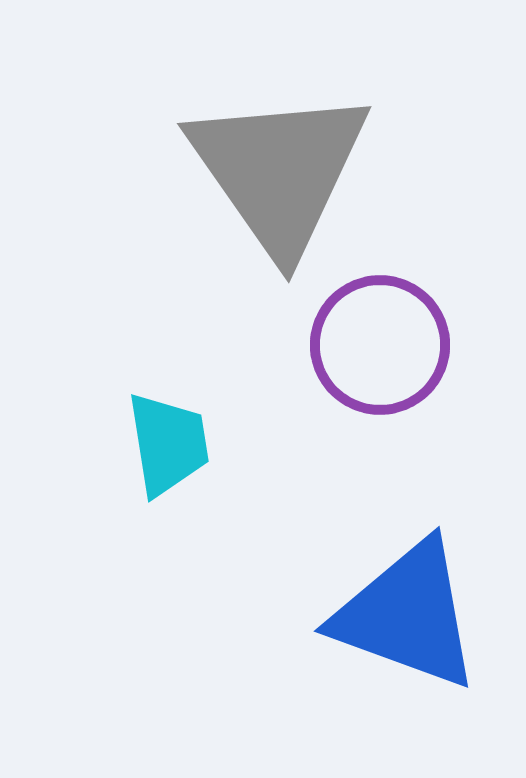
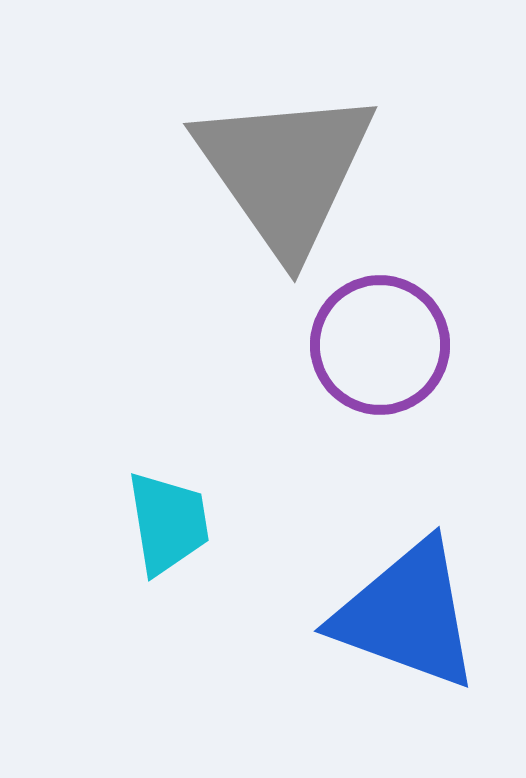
gray triangle: moved 6 px right
cyan trapezoid: moved 79 px down
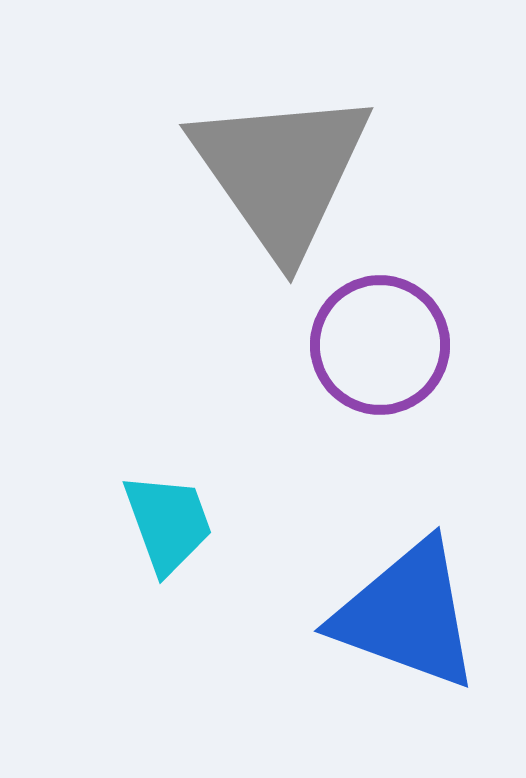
gray triangle: moved 4 px left, 1 px down
cyan trapezoid: rotated 11 degrees counterclockwise
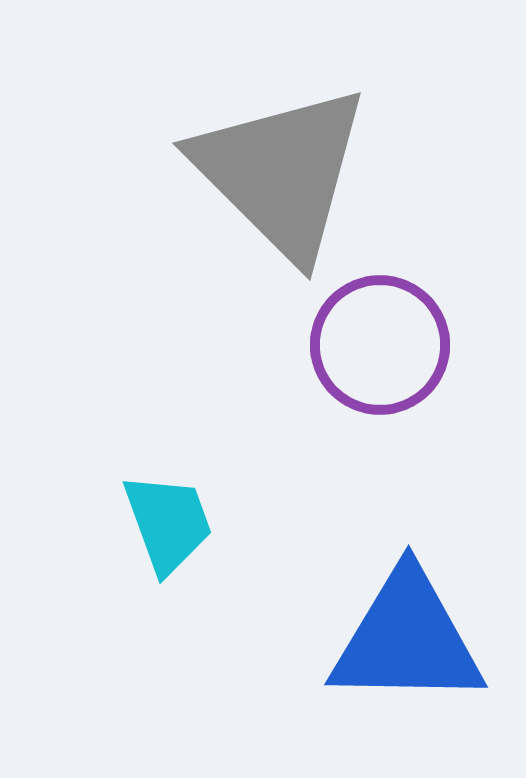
gray triangle: rotated 10 degrees counterclockwise
blue triangle: moved 24 px down; rotated 19 degrees counterclockwise
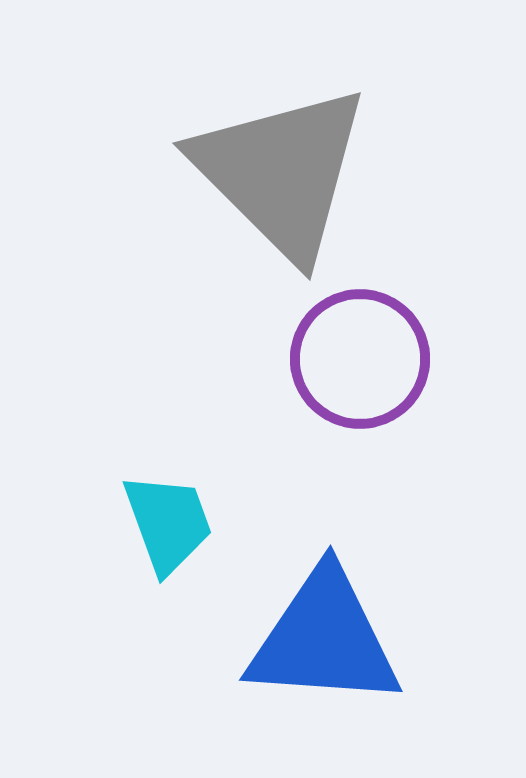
purple circle: moved 20 px left, 14 px down
blue triangle: moved 83 px left; rotated 3 degrees clockwise
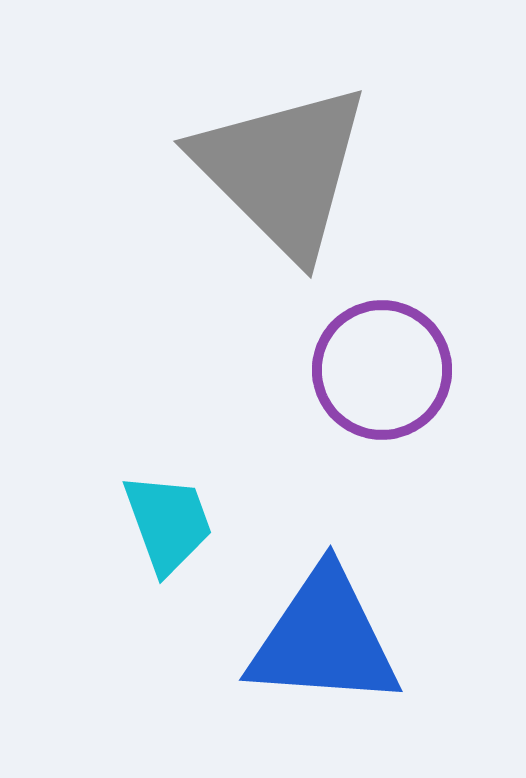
gray triangle: moved 1 px right, 2 px up
purple circle: moved 22 px right, 11 px down
